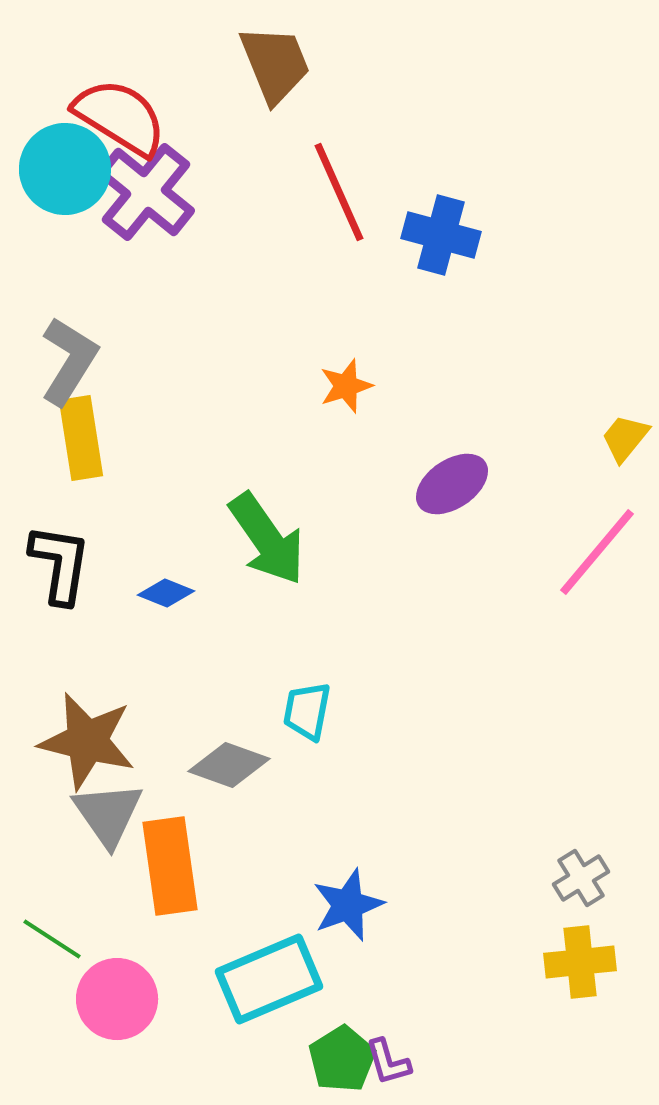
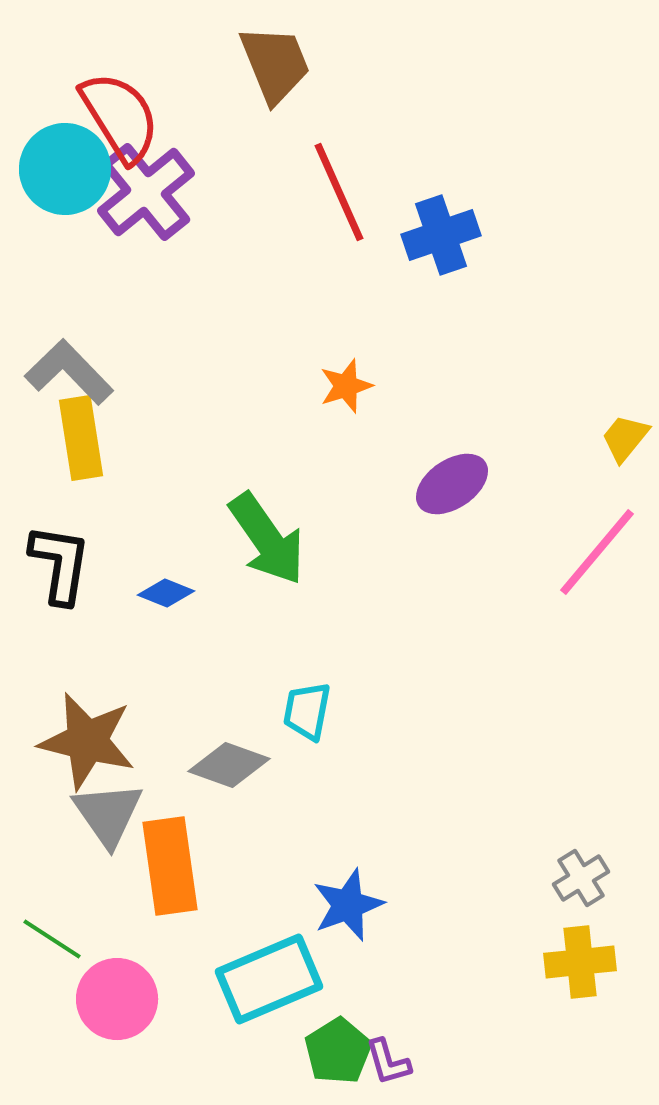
red semicircle: rotated 26 degrees clockwise
purple cross: rotated 12 degrees clockwise
blue cross: rotated 34 degrees counterclockwise
gray L-shape: moved 11 px down; rotated 76 degrees counterclockwise
green pentagon: moved 4 px left, 8 px up
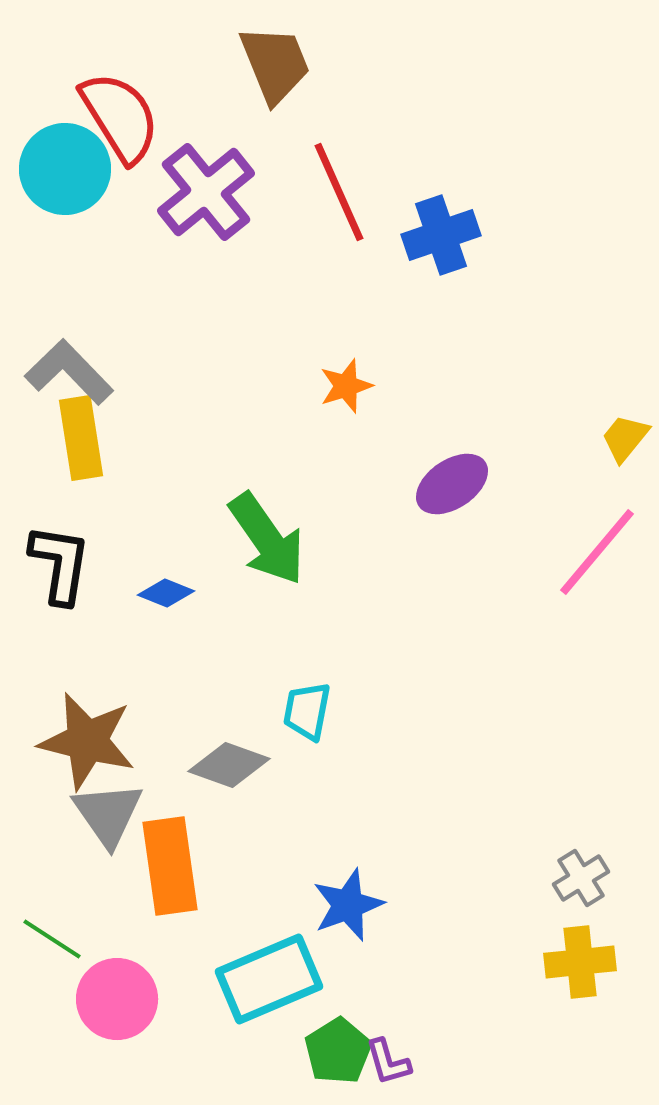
purple cross: moved 60 px right
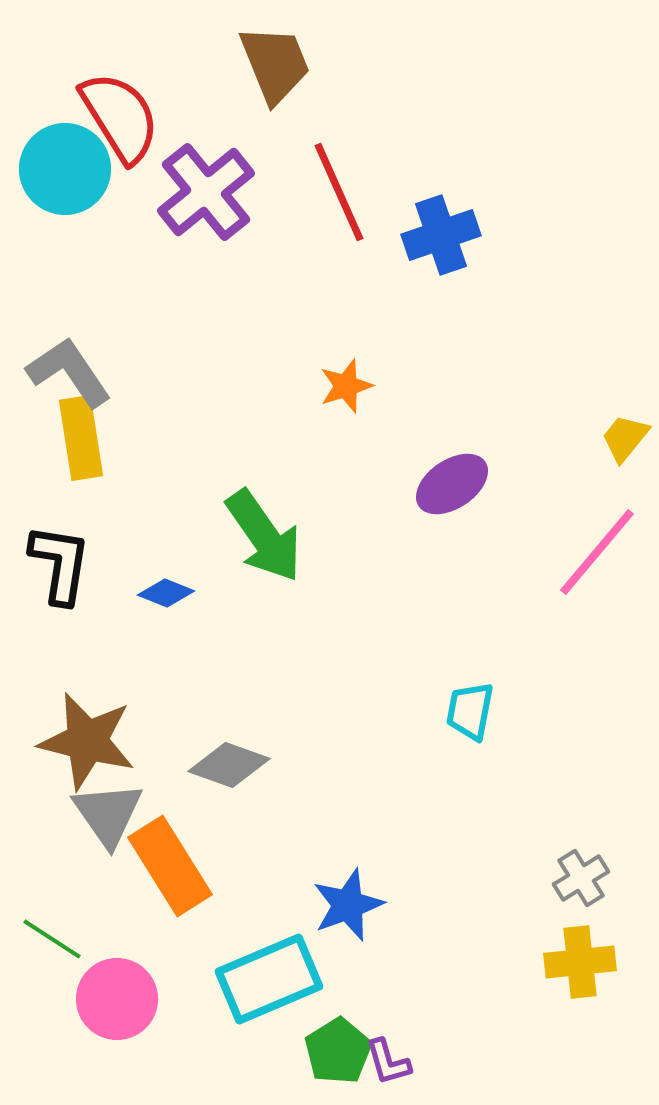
gray L-shape: rotated 10 degrees clockwise
green arrow: moved 3 px left, 3 px up
cyan trapezoid: moved 163 px right
orange rectangle: rotated 24 degrees counterclockwise
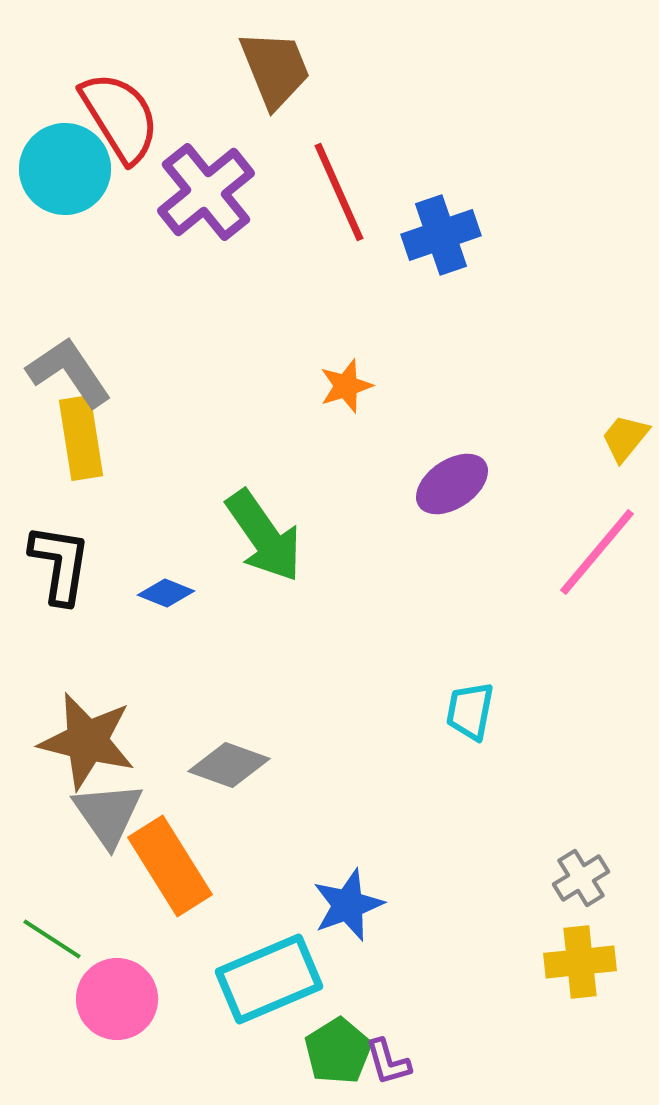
brown trapezoid: moved 5 px down
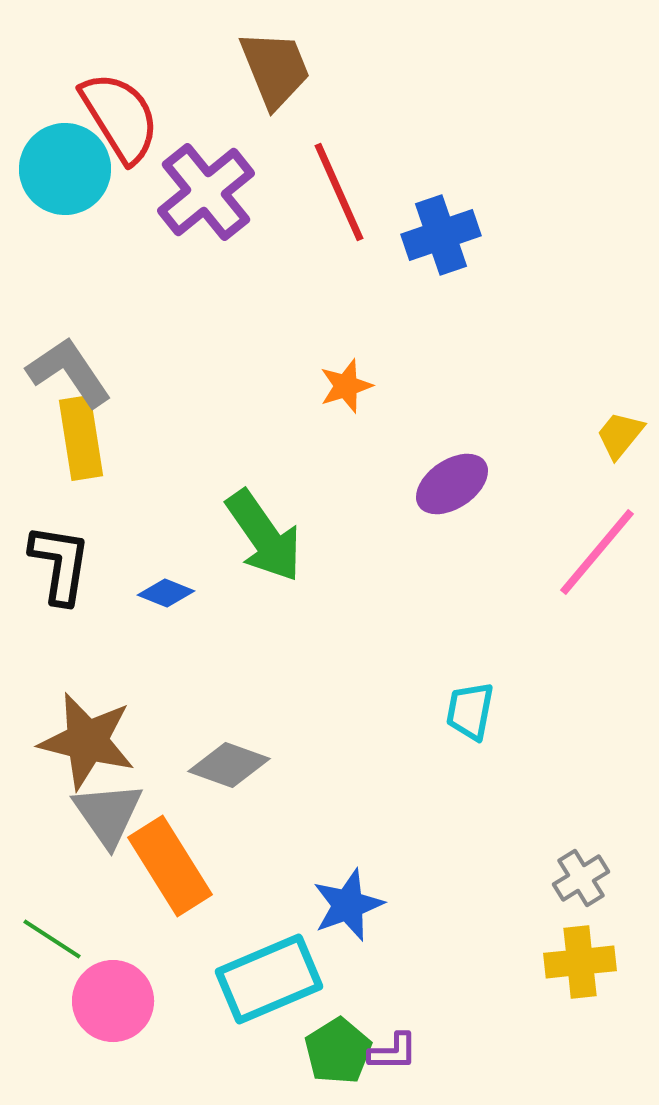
yellow trapezoid: moved 5 px left, 3 px up
pink circle: moved 4 px left, 2 px down
purple L-shape: moved 5 px right, 10 px up; rotated 74 degrees counterclockwise
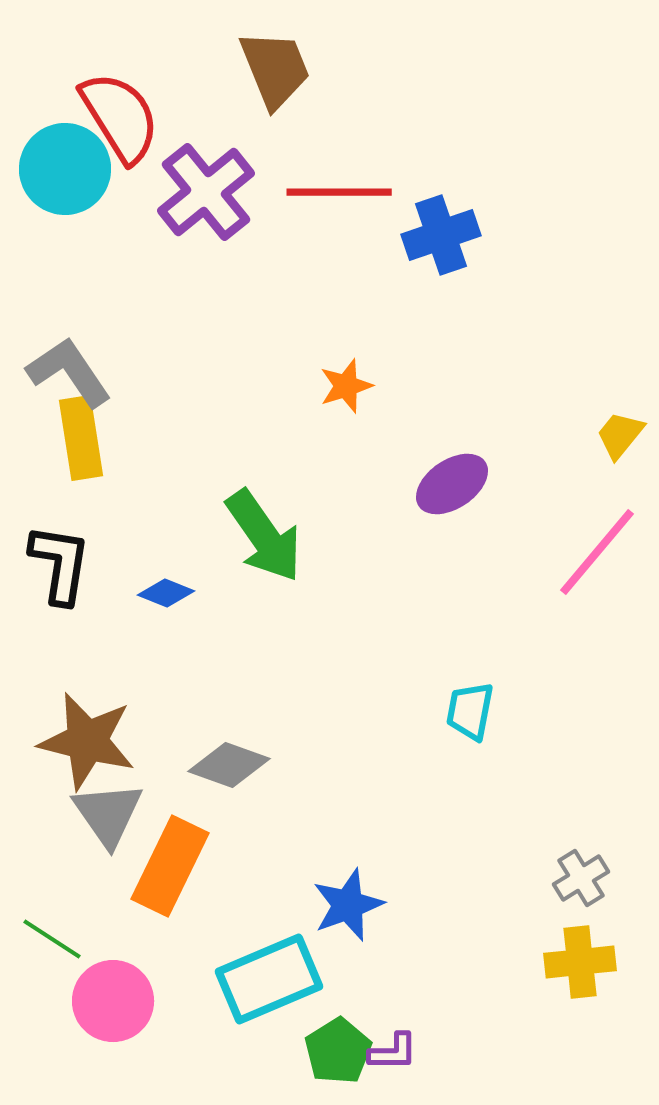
red line: rotated 66 degrees counterclockwise
orange rectangle: rotated 58 degrees clockwise
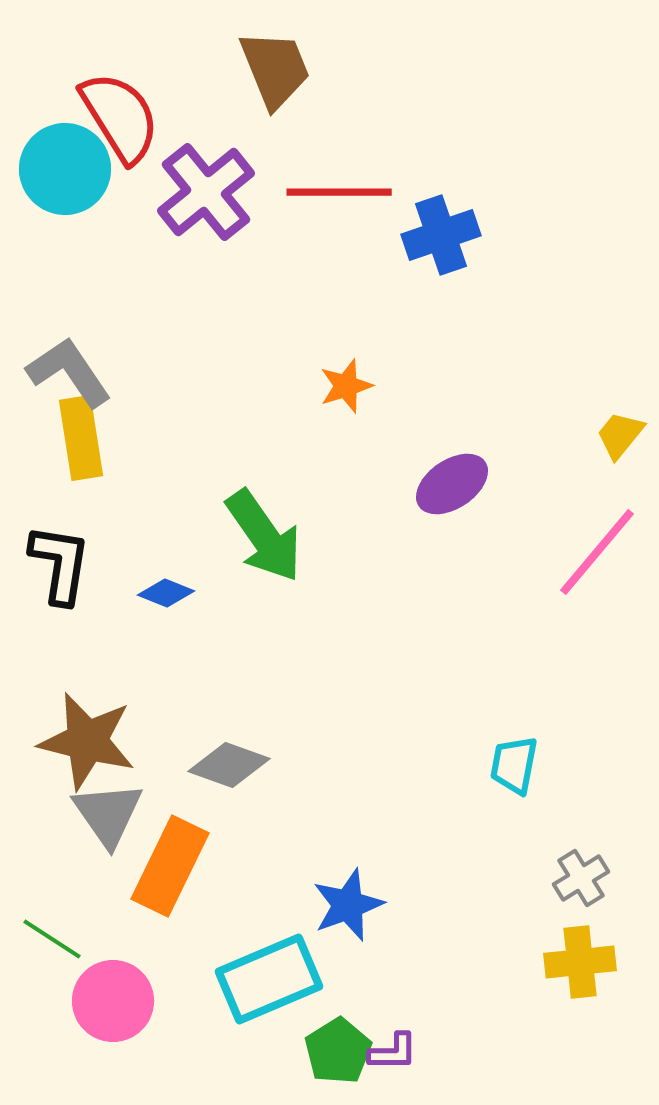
cyan trapezoid: moved 44 px right, 54 px down
